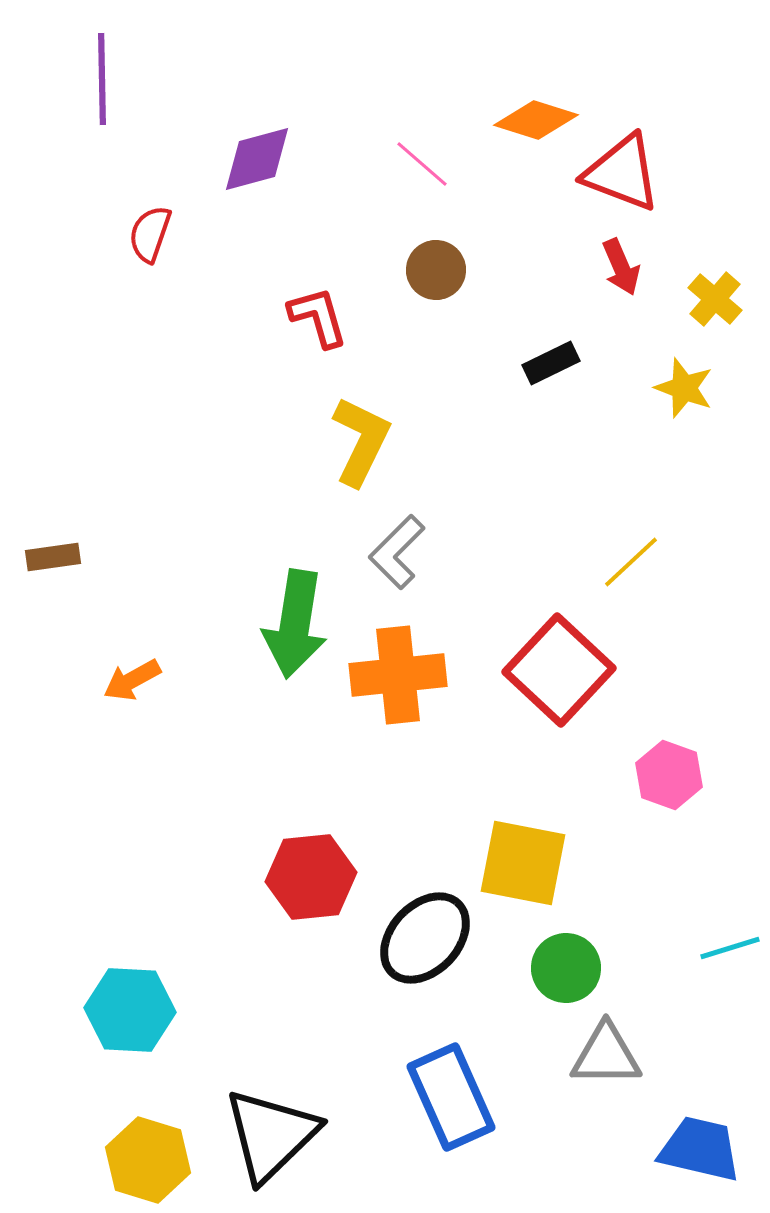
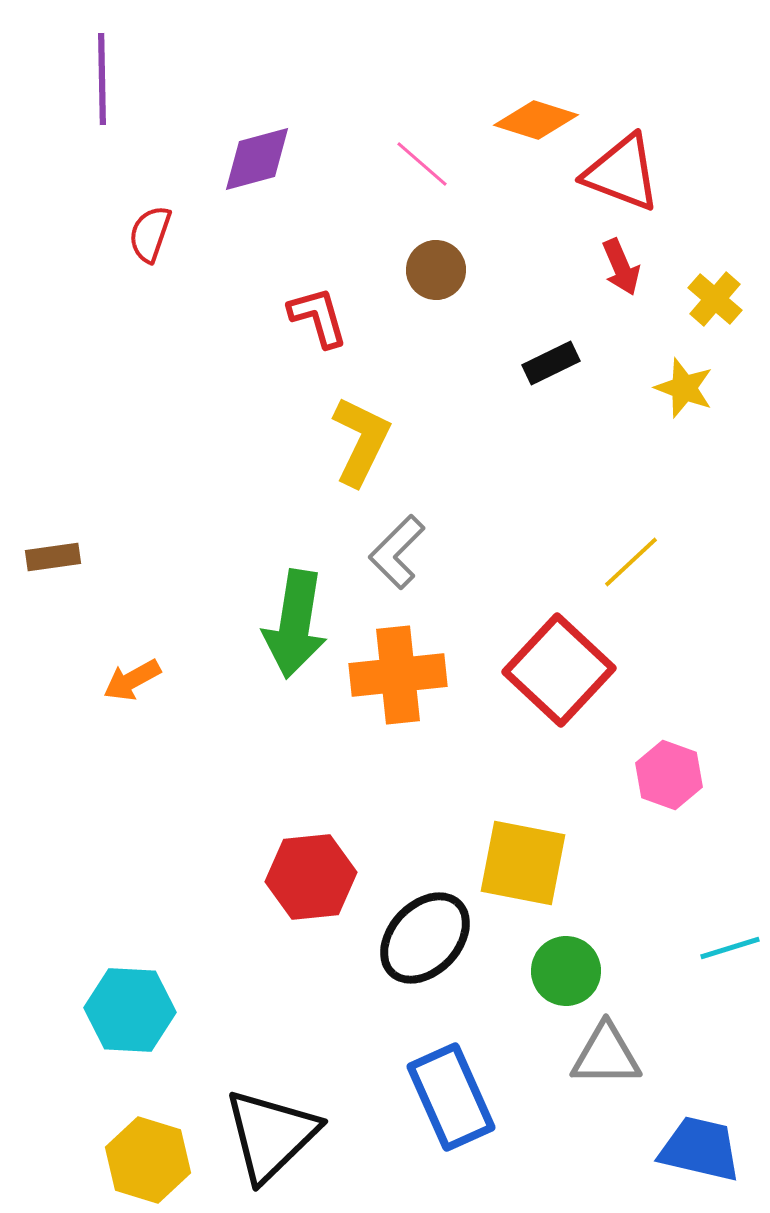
green circle: moved 3 px down
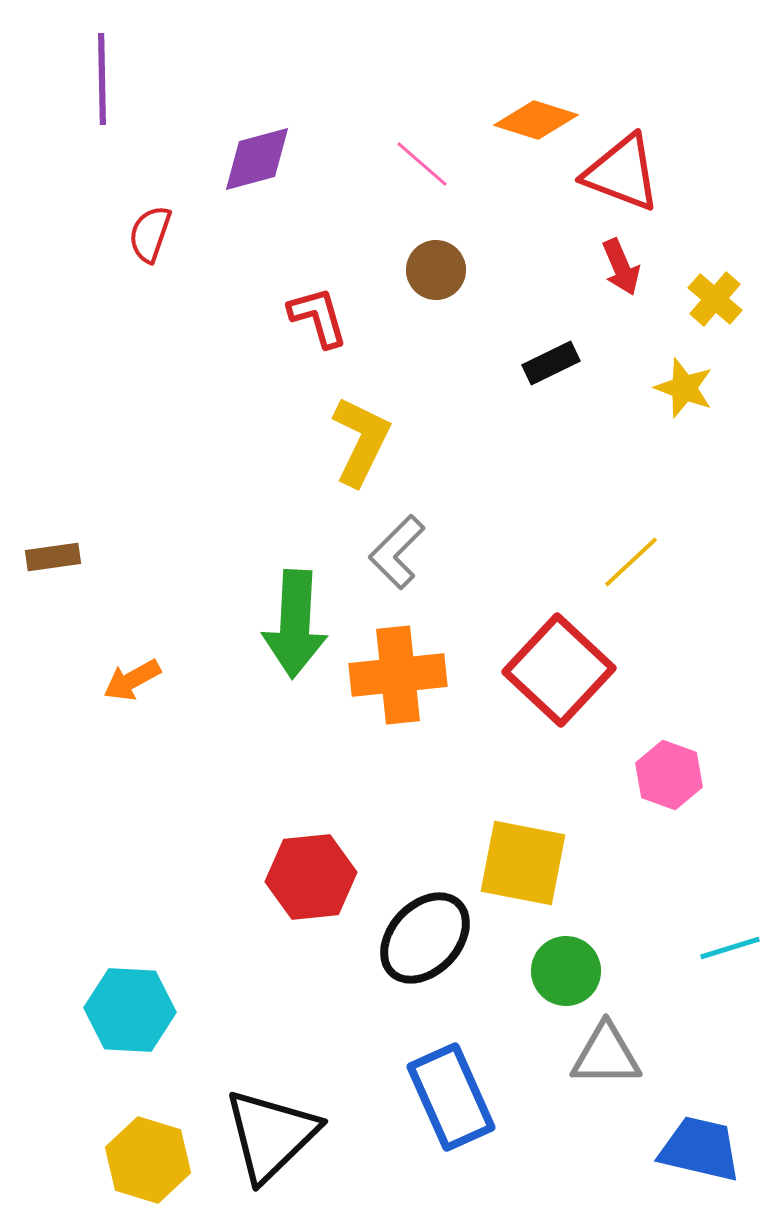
green arrow: rotated 6 degrees counterclockwise
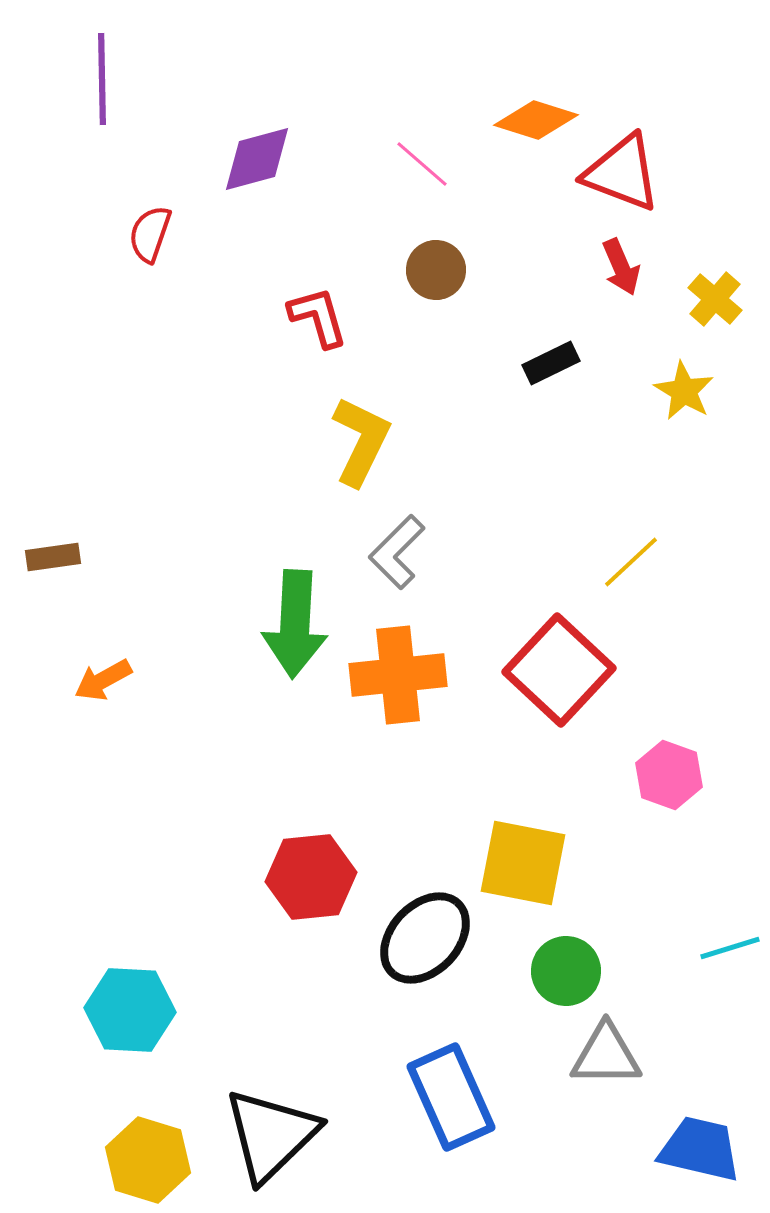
yellow star: moved 3 px down; rotated 10 degrees clockwise
orange arrow: moved 29 px left
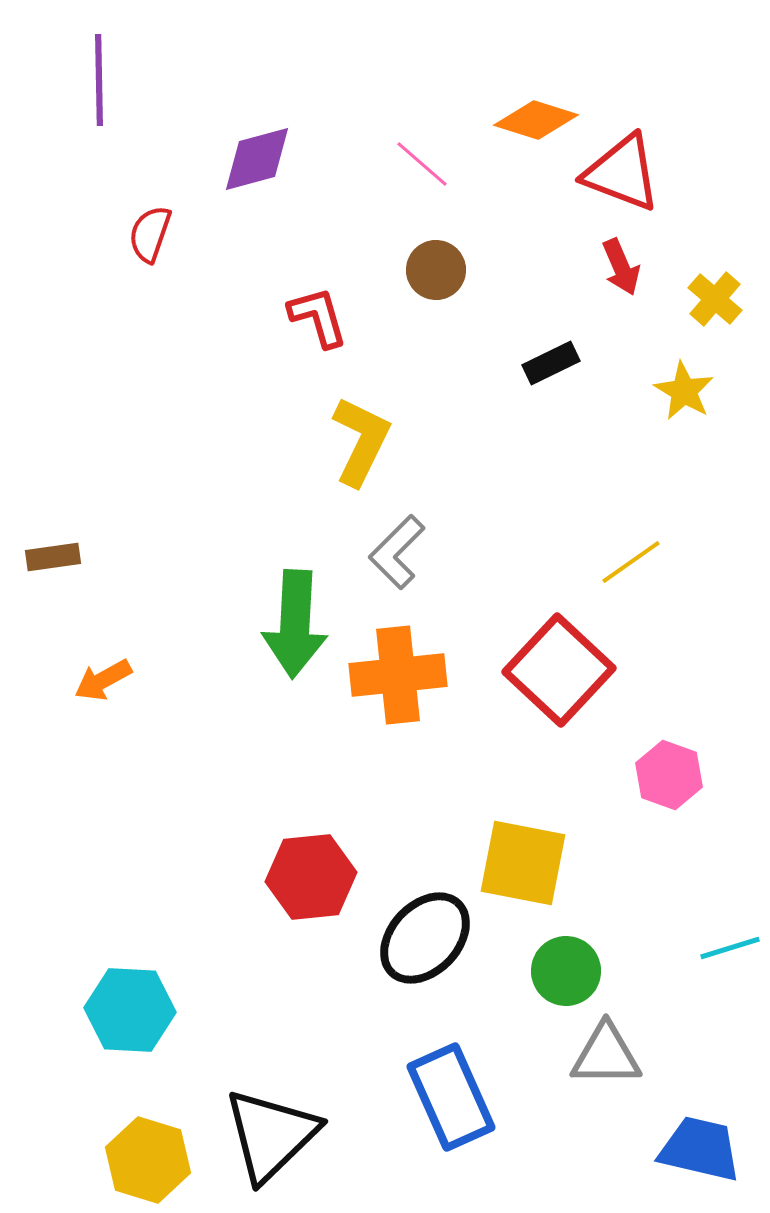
purple line: moved 3 px left, 1 px down
yellow line: rotated 8 degrees clockwise
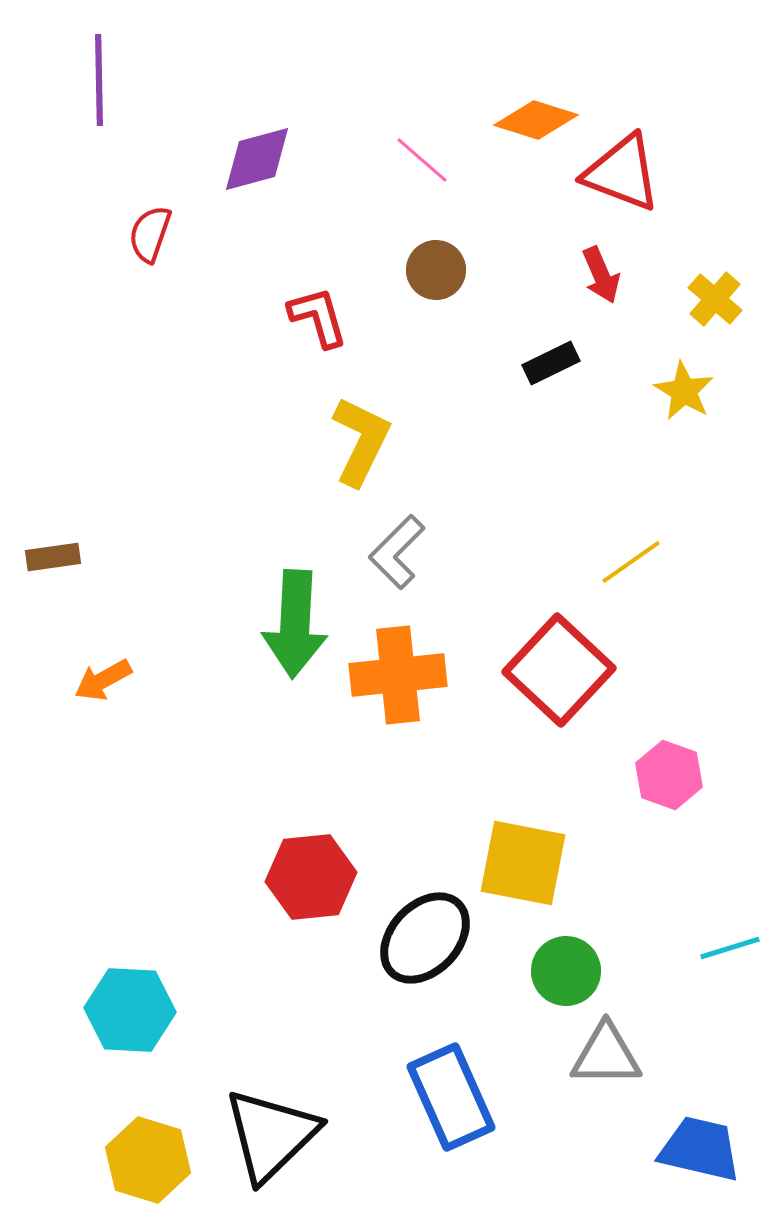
pink line: moved 4 px up
red arrow: moved 20 px left, 8 px down
